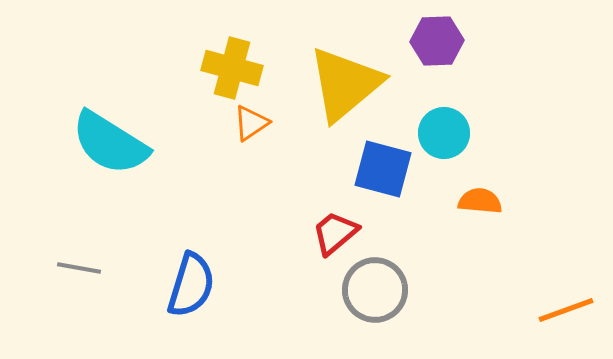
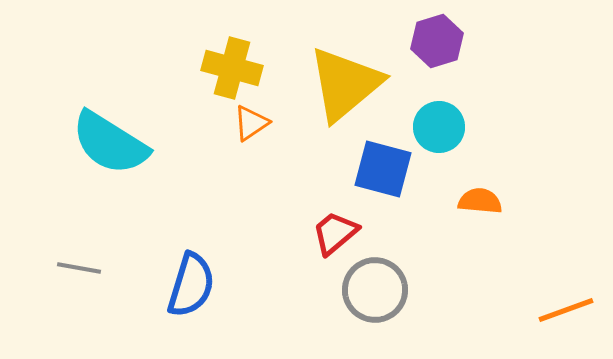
purple hexagon: rotated 15 degrees counterclockwise
cyan circle: moved 5 px left, 6 px up
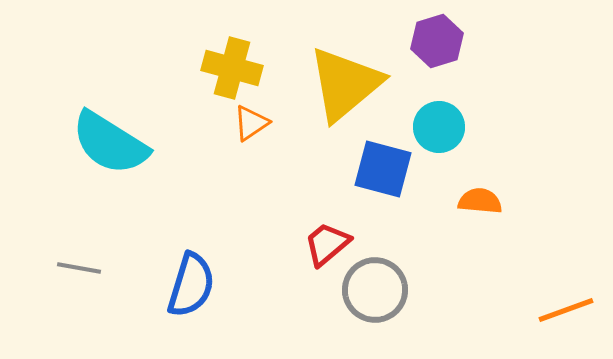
red trapezoid: moved 8 px left, 11 px down
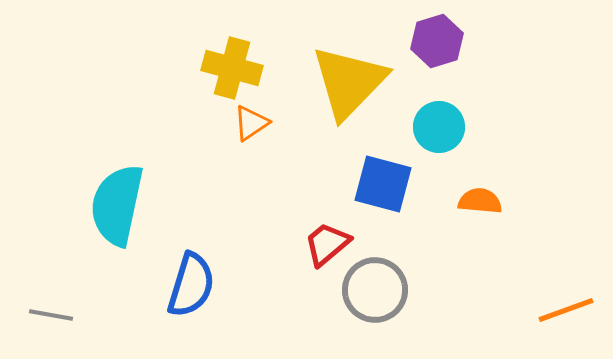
yellow triangle: moved 4 px right, 2 px up; rotated 6 degrees counterclockwise
cyan semicircle: moved 7 px right, 62 px down; rotated 70 degrees clockwise
blue square: moved 15 px down
gray line: moved 28 px left, 47 px down
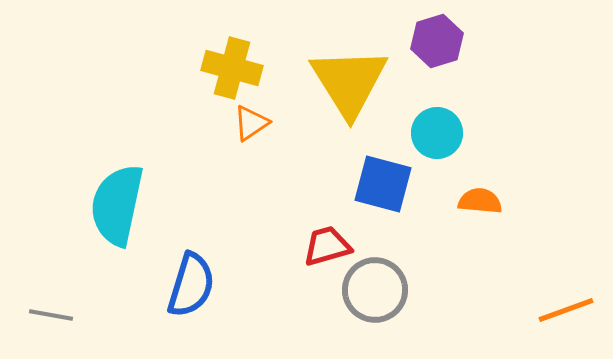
yellow triangle: rotated 16 degrees counterclockwise
cyan circle: moved 2 px left, 6 px down
red trapezoid: moved 2 px down; rotated 24 degrees clockwise
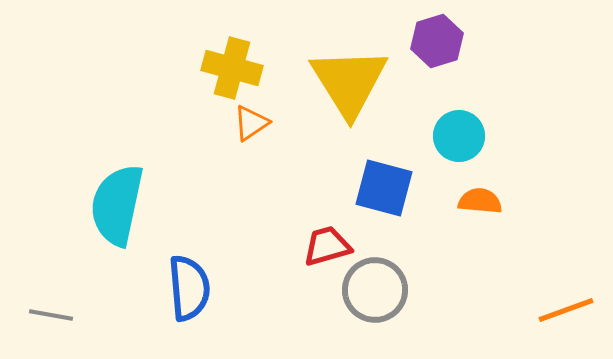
cyan circle: moved 22 px right, 3 px down
blue square: moved 1 px right, 4 px down
blue semicircle: moved 2 px left, 3 px down; rotated 22 degrees counterclockwise
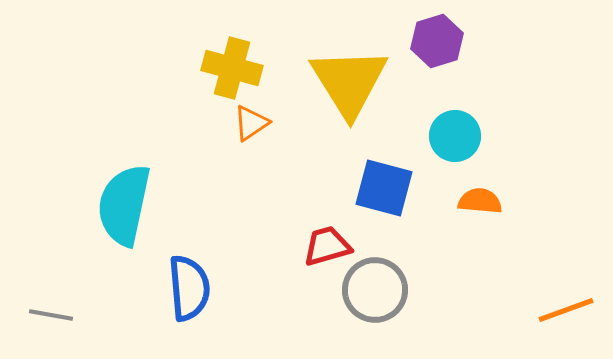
cyan circle: moved 4 px left
cyan semicircle: moved 7 px right
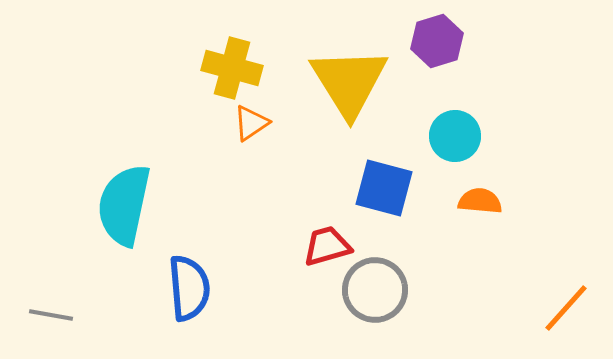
orange line: moved 2 px up; rotated 28 degrees counterclockwise
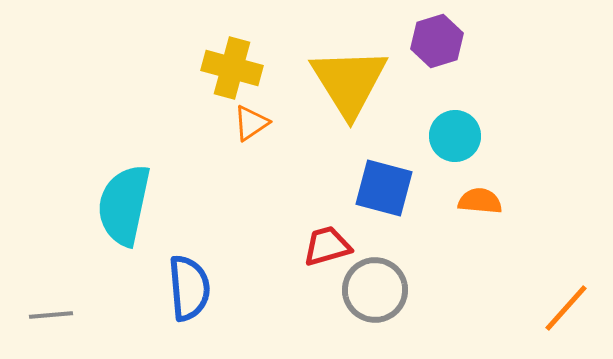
gray line: rotated 15 degrees counterclockwise
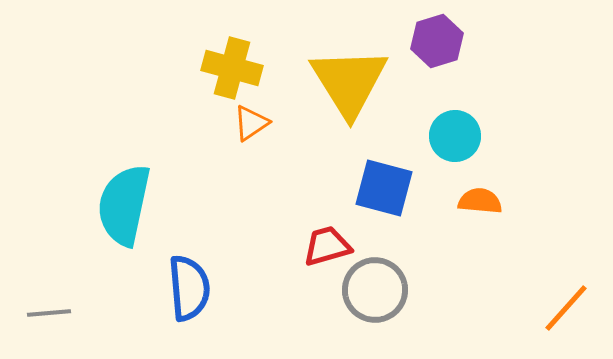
gray line: moved 2 px left, 2 px up
